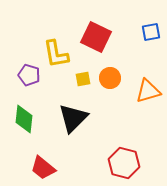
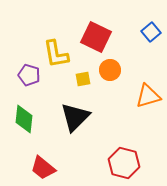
blue square: rotated 30 degrees counterclockwise
orange circle: moved 8 px up
orange triangle: moved 5 px down
black triangle: moved 2 px right, 1 px up
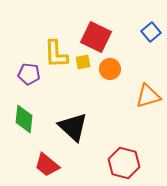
yellow L-shape: rotated 8 degrees clockwise
orange circle: moved 1 px up
purple pentagon: moved 1 px up; rotated 10 degrees counterclockwise
yellow square: moved 17 px up
black triangle: moved 2 px left, 10 px down; rotated 32 degrees counterclockwise
red trapezoid: moved 4 px right, 3 px up
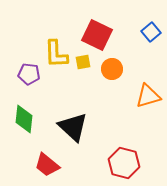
red square: moved 1 px right, 2 px up
orange circle: moved 2 px right
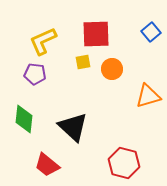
red square: moved 1 px left, 1 px up; rotated 28 degrees counterclockwise
yellow L-shape: moved 13 px left, 13 px up; rotated 68 degrees clockwise
purple pentagon: moved 6 px right
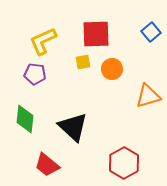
green diamond: moved 1 px right
red hexagon: rotated 16 degrees clockwise
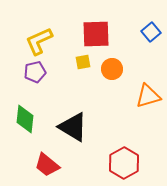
yellow L-shape: moved 4 px left
purple pentagon: moved 2 px up; rotated 20 degrees counterclockwise
black triangle: rotated 12 degrees counterclockwise
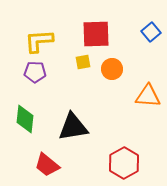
yellow L-shape: rotated 20 degrees clockwise
purple pentagon: rotated 15 degrees clockwise
orange triangle: rotated 20 degrees clockwise
black triangle: rotated 40 degrees counterclockwise
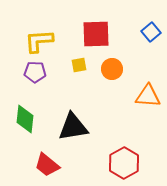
yellow square: moved 4 px left, 3 px down
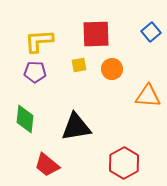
black triangle: moved 3 px right
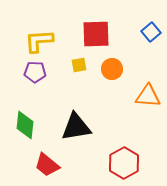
green diamond: moved 6 px down
